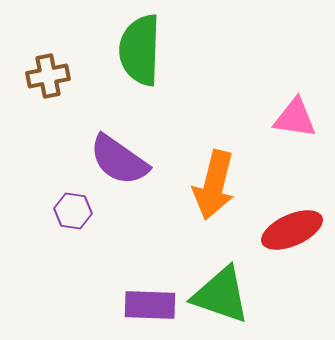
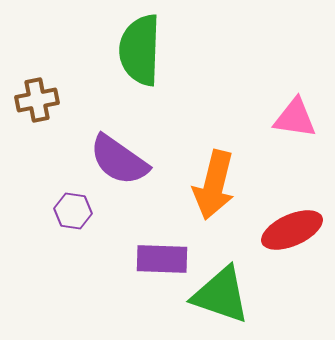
brown cross: moved 11 px left, 24 px down
purple rectangle: moved 12 px right, 46 px up
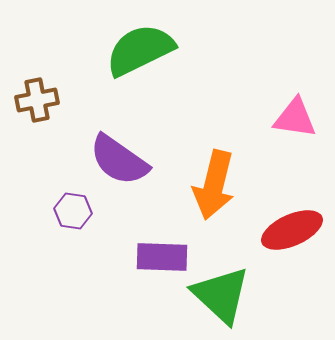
green semicircle: rotated 62 degrees clockwise
purple rectangle: moved 2 px up
green triangle: rotated 24 degrees clockwise
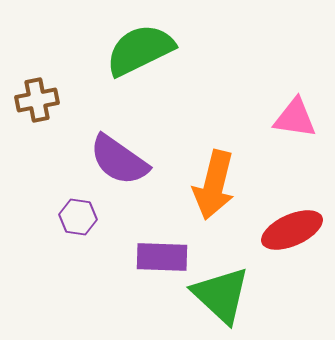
purple hexagon: moved 5 px right, 6 px down
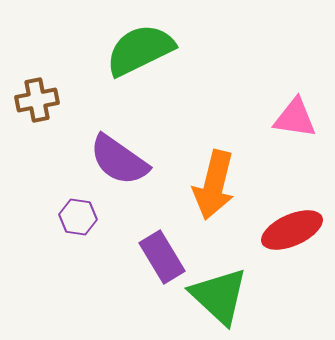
purple rectangle: rotated 57 degrees clockwise
green triangle: moved 2 px left, 1 px down
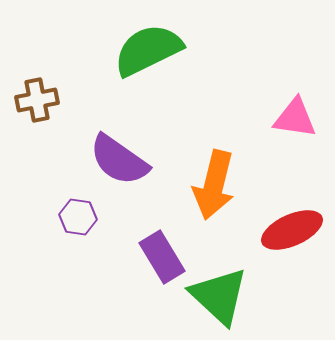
green semicircle: moved 8 px right
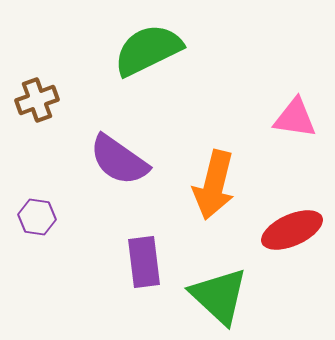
brown cross: rotated 9 degrees counterclockwise
purple hexagon: moved 41 px left
purple rectangle: moved 18 px left, 5 px down; rotated 24 degrees clockwise
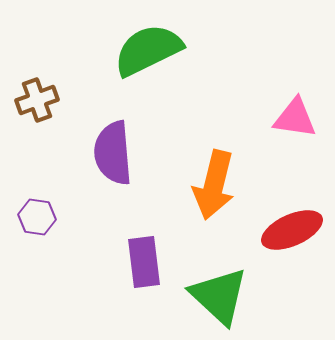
purple semicircle: moved 6 px left, 7 px up; rotated 50 degrees clockwise
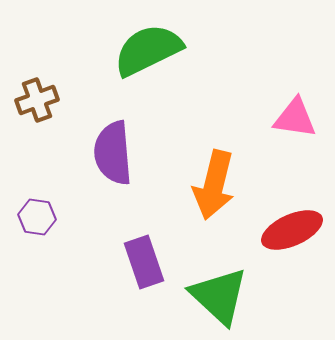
purple rectangle: rotated 12 degrees counterclockwise
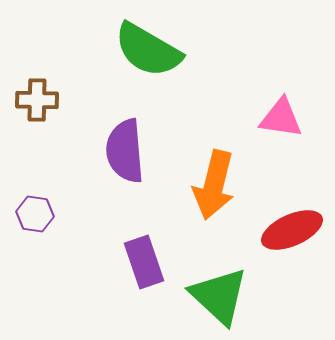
green semicircle: rotated 124 degrees counterclockwise
brown cross: rotated 21 degrees clockwise
pink triangle: moved 14 px left
purple semicircle: moved 12 px right, 2 px up
purple hexagon: moved 2 px left, 3 px up
